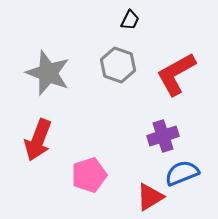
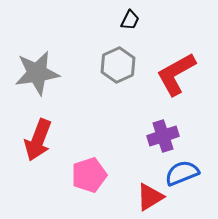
gray hexagon: rotated 16 degrees clockwise
gray star: moved 11 px left; rotated 30 degrees counterclockwise
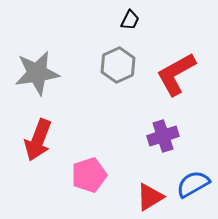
blue semicircle: moved 11 px right, 11 px down; rotated 8 degrees counterclockwise
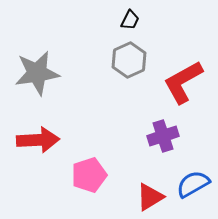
gray hexagon: moved 11 px right, 5 px up
red L-shape: moved 7 px right, 8 px down
red arrow: rotated 114 degrees counterclockwise
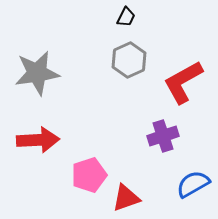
black trapezoid: moved 4 px left, 3 px up
red triangle: moved 24 px left, 1 px down; rotated 12 degrees clockwise
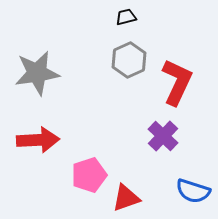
black trapezoid: rotated 130 degrees counterclockwise
red L-shape: moved 6 px left; rotated 144 degrees clockwise
purple cross: rotated 28 degrees counterclockwise
blue semicircle: moved 7 px down; rotated 132 degrees counterclockwise
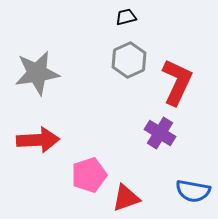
purple cross: moved 3 px left, 3 px up; rotated 12 degrees counterclockwise
blue semicircle: rotated 8 degrees counterclockwise
